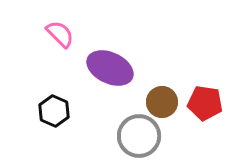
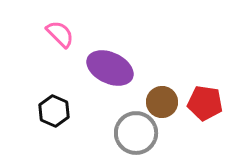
gray circle: moved 3 px left, 3 px up
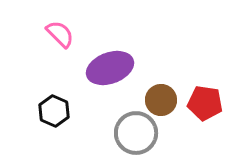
purple ellipse: rotated 45 degrees counterclockwise
brown circle: moved 1 px left, 2 px up
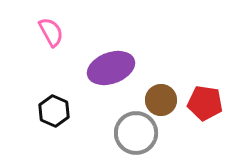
pink semicircle: moved 9 px left, 2 px up; rotated 16 degrees clockwise
purple ellipse: moved 1 px right
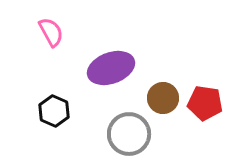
brown circle: moved 2 px right, 2 px up
gray circle: moved 7 px left, 1 px down
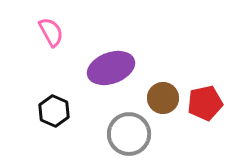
red pentagon: rotated 20 degrees counterclockwise
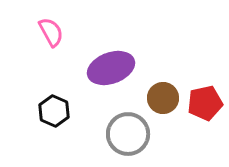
gray circle: moved 1 px left
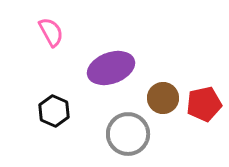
red pentagon: moved 1 px left, 1 px down
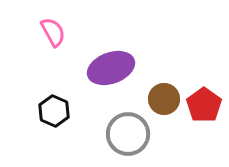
pink semicircle: moved 2 px right
brown circle: moved 1 px right, 1 px down
red pentagon: moved 1 px down; rotated 24 degrees counterclockwise
